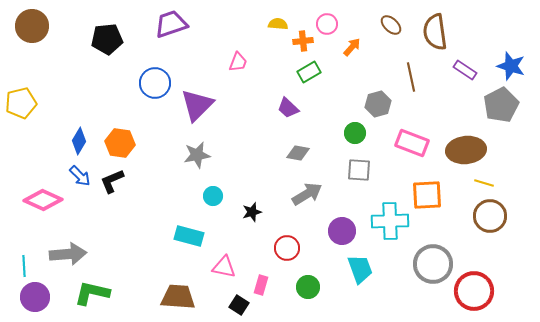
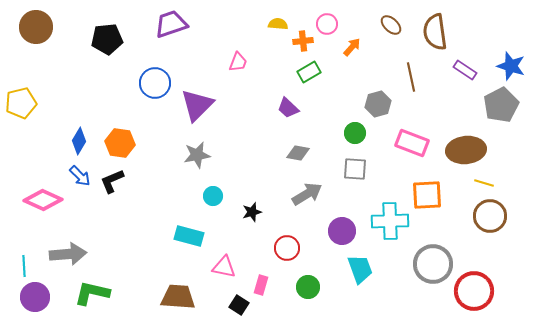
brown circle at (32, 26): moved 4 px right, 1 px down
gray square at (359, 170): moved 4 px left, 1 px up
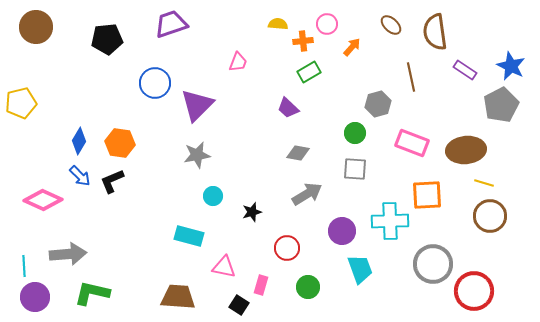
blue star at (511, 66): rotated 8 degrees clockwise
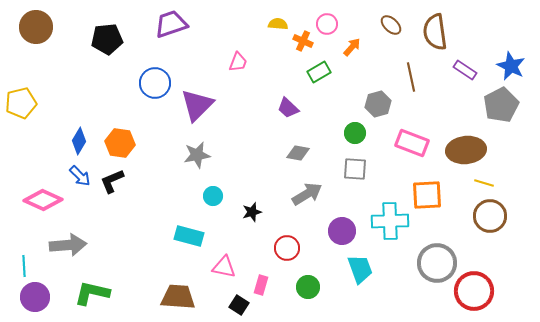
orange cross at (303, 41): rotated 30 degrees clockwise
green rectangle at (309, 72): moved 10 px right
gray arrow at (68, 254): moved 9 px up
gray circle at (433, 264): moved 4 px right, 1 px up
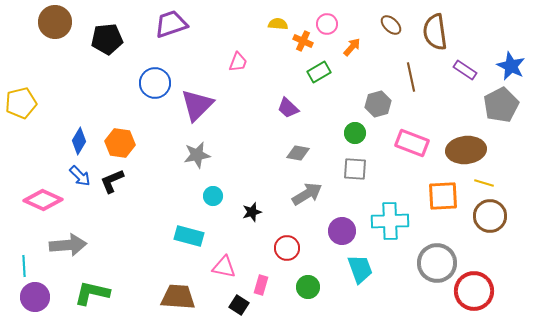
brown circle at (36, 27): moved 19 px right, 5 px up
orange square at (427, 195): moved 16 px right, 1 px down
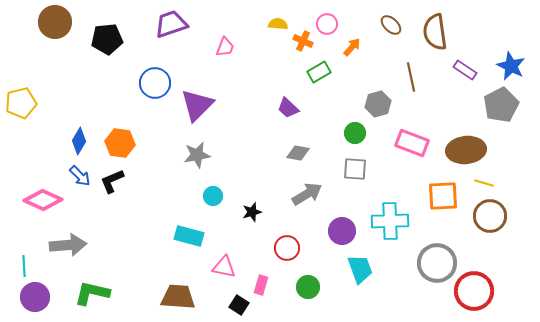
pink trapezoid at (238, 62): moved 13 px left, 15 px up
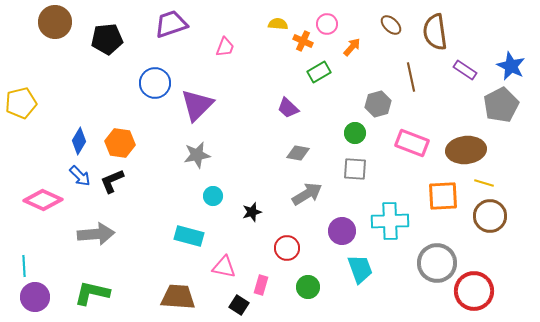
gray arrow at (68, 245): moved 28 px right, 11 px up
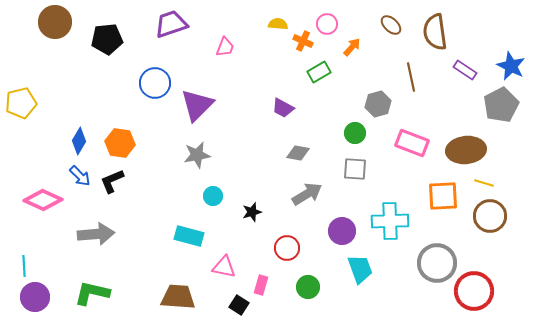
purple trapezoid at (288, 108): moved 5 px left; rotated 15 degrees counterclockwise
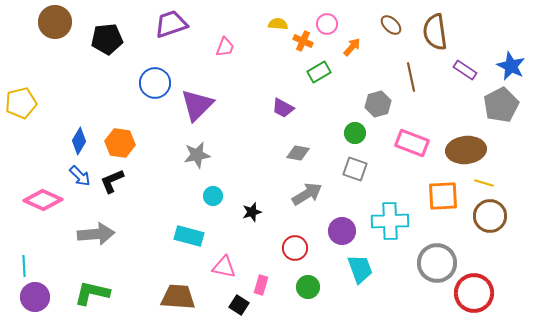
gray square at (355, 169): rotated 15 degrees clockwise
red circle at (287, 248): moved 8 px right
red circle at (474, 291): moved 2 px down
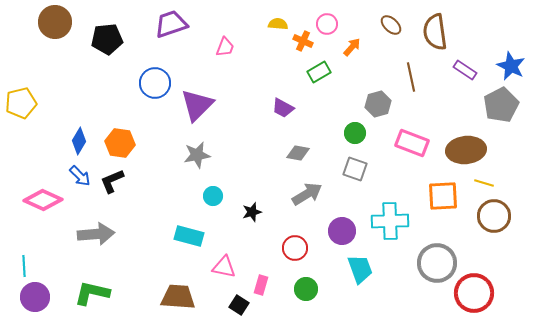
brown circle at (490, 216): moved 4 px right
green circle at (308, 287): moved 2 px left, 2 px down
